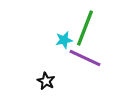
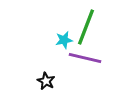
green line: moved 1 px right, 1 px up
purple line: rotated 12 degrees counterclockwise
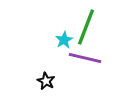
cyan star: rotated 18 degrees counterclockwise
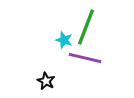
cyan star: rotated 24 degrees counterclockwise
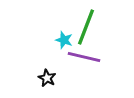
purple line: moved 1 px left, 1 px up
black star: moved 1 px right, 3 px up
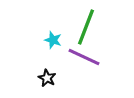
cyan star: moved 11 px left
purple line: rotated 12 degrees clockwise
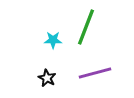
cyan star: rotated 18 degrees counterclockwise
purple line: moved 11 px right, 16 px down; rotated 40 degrees counterclockwise
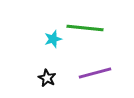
green line: moved 1 px left, 1 px down; rotated 75 degrees clockwise
cyan star: moved 1 px up; rotated 18 degrees counterclockwise
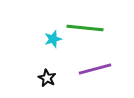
purple line: moved 4 px up
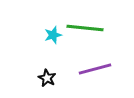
cyan star: moved 4 px up
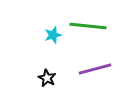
green line: moved 3 px right, 2 px up
